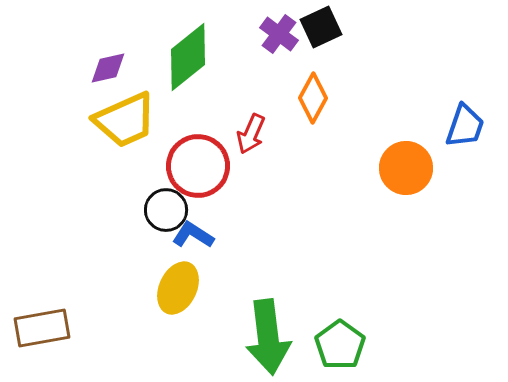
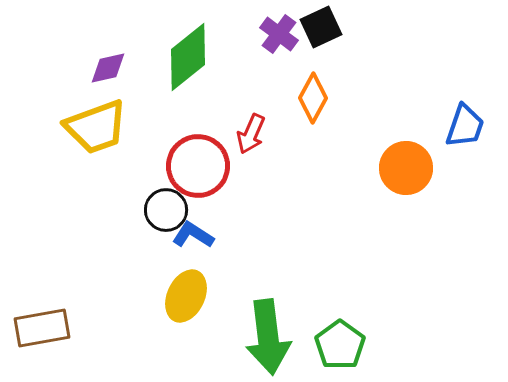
yellow trapezoid: moved 29 px left, 7 px down; rotated 4 degrees clockwise
yellow ellipse: moved 8 px right, 8 px down
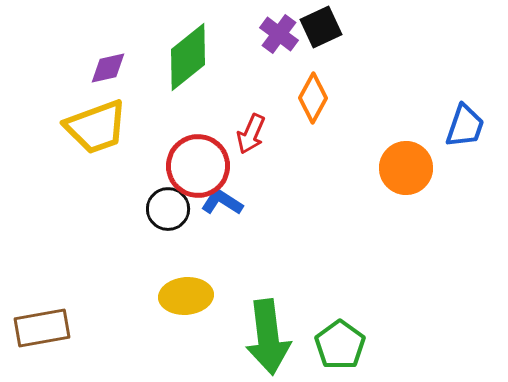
black circle: moved 2 px right, 1 px up
blue L-shape: moved 29 px right, 33 px up
yellow ellipse: rotated 60 degrees clockwise
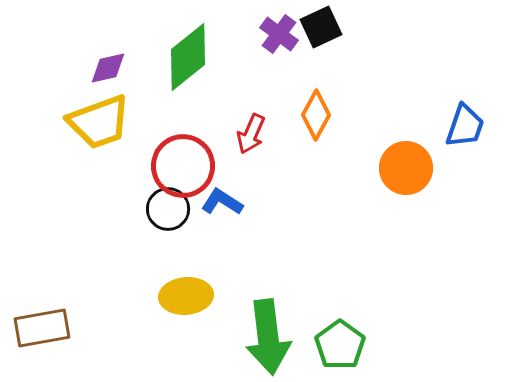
orange diamond: moved 3 px right, 17 px down
yellow trapezoid: moved 3 px right, 5 px up
red circle: moved 15 px left
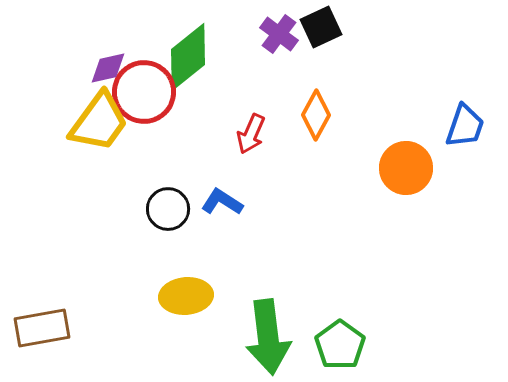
yellow trapezoid: rotated 34 degrees counterclockwise
red circle: moved 39 px left, 74 px up
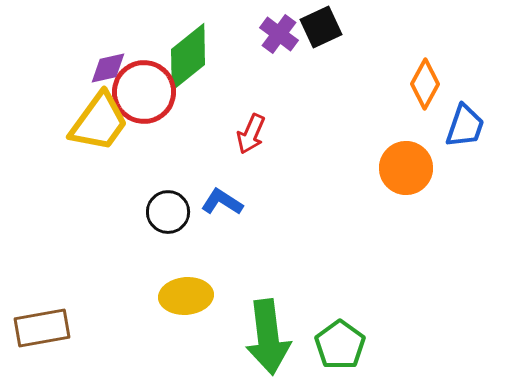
orange diamond: moved 109 px right, 31 px up
black circle: moved 3 px down
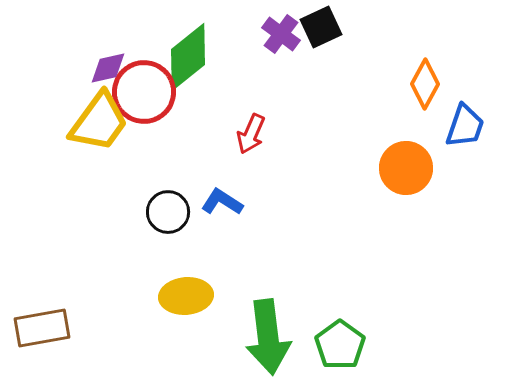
purple cross: moved 2 px right
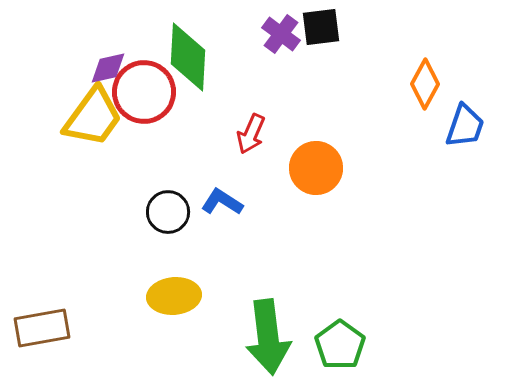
black square: rotated 18 degrees clockwise
green diamond: rotated 48 degrees counterclockwise
yellow trapezoid: moved 6 px left, 5 px up
orange circle: moved 90 px left
yellow ellipse: moved 12 px left
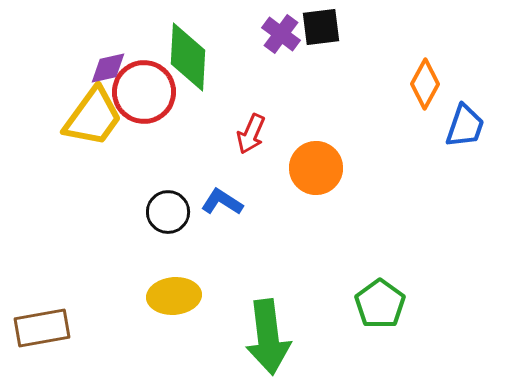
green pentagon: moved 40 px right, 41 px up
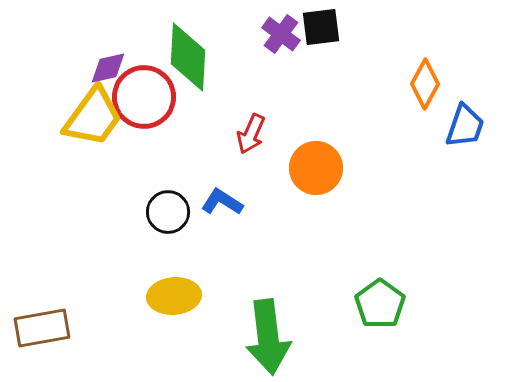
red circle: moved 5 px down
